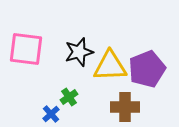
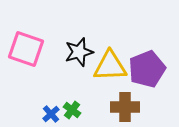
pink square: rotated 12 degrees clockwise
green cross: moved 3 px right, 13 px down; rotated 18 degrees counterclockwise
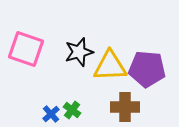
purple pentagon: rotated 27 degrees clockwise
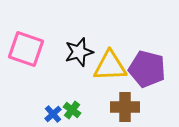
purple pentagon: rotated 9 degrees clockwise
blue cross: moved 2 px right
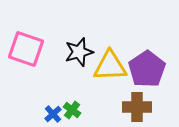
purple pentagon: rotated 24 degrees clockwise
brown cross: moved 12 px right
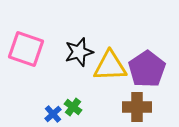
green cross: moved 1 px right, 3 px up
